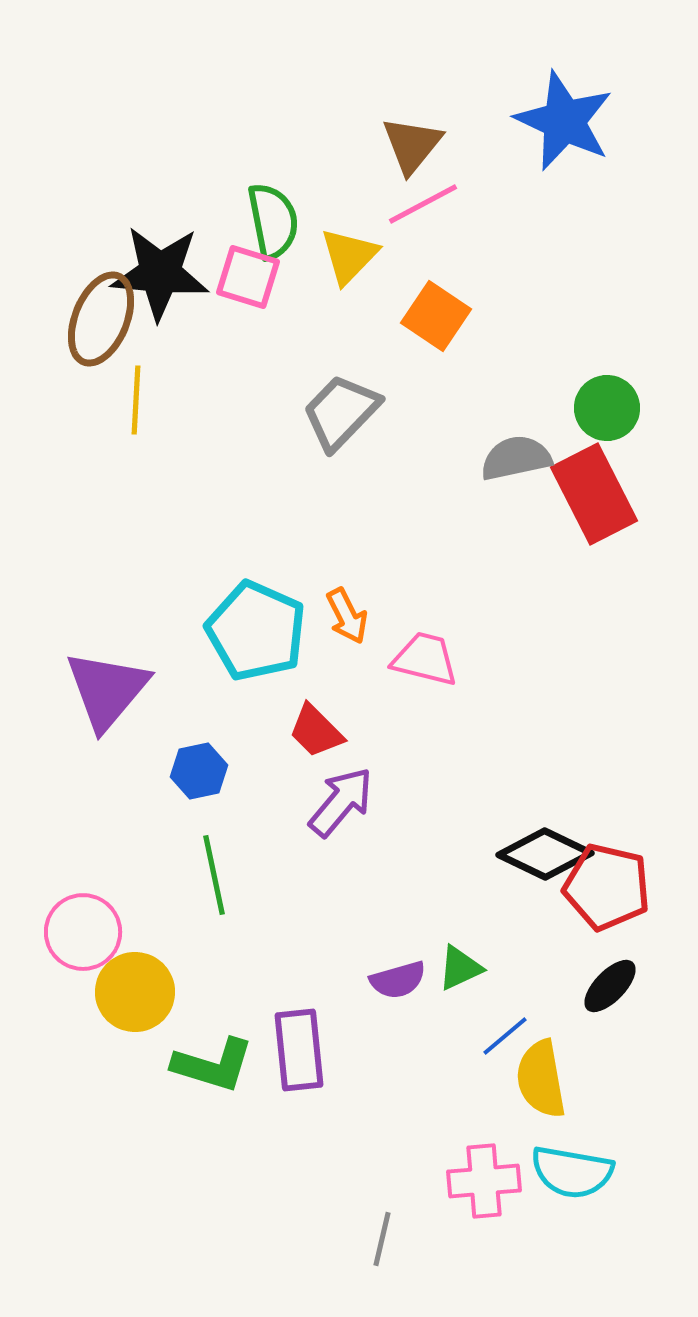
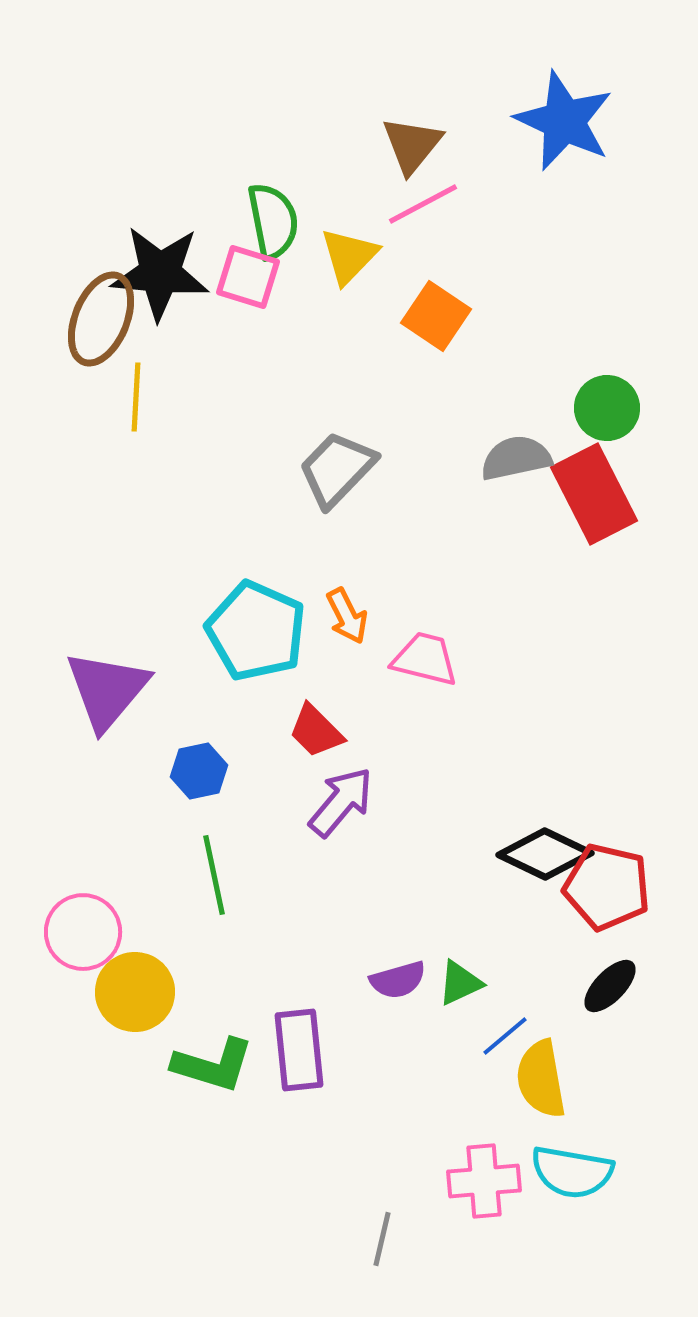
yellow line: moved 3 px up
gray trapezoid: moved 4 px left, 57 px down
green triangle: moved 15 px down
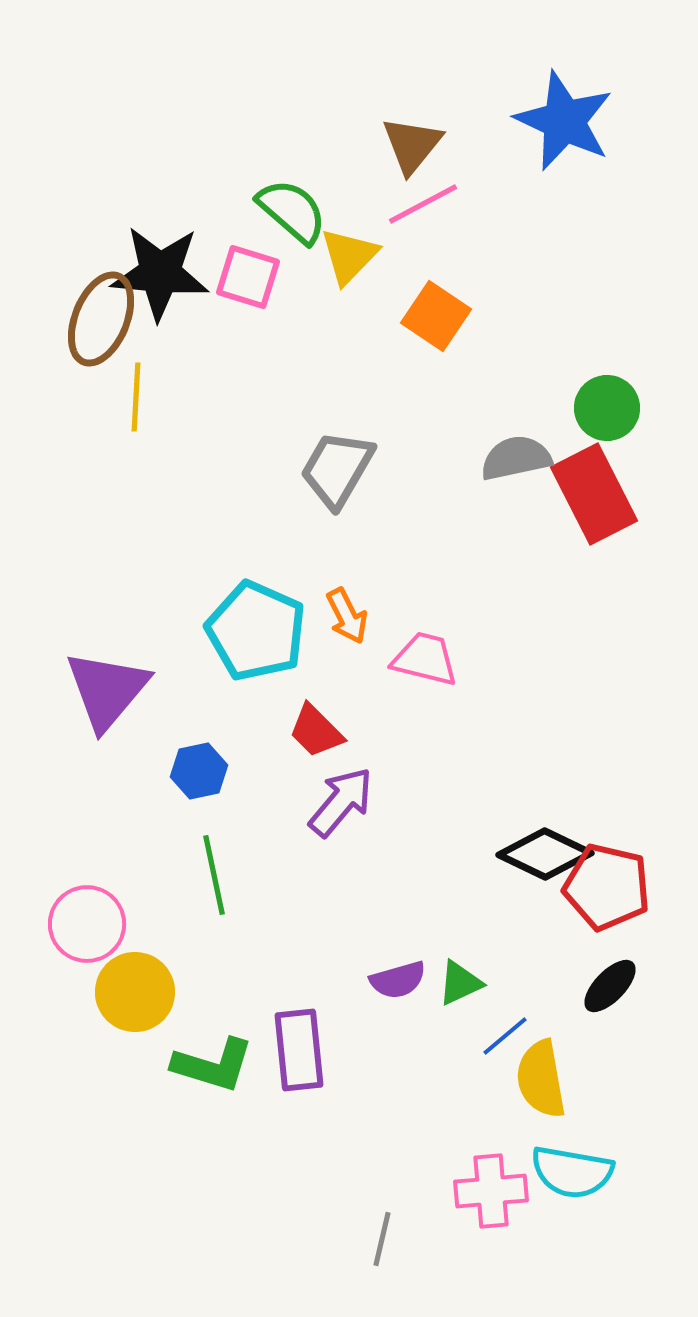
green semicircle: moved 19 px right, 10 px up; rotated 38 degrees counterclockwise
gray trapezoid: rotated 14 degrees counterclockwise
pink circle: moved 4 px right, 8 px up
pink cross: moved 7 px right, 10 px down
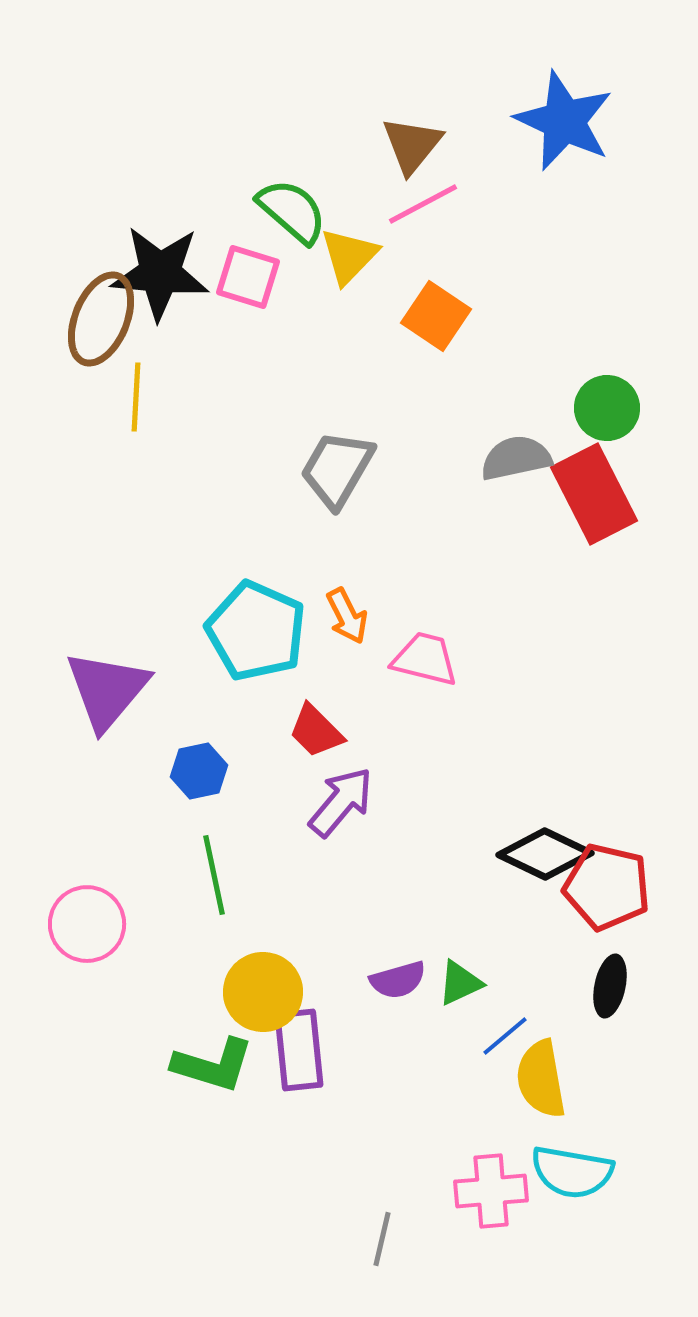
black ellipse: rotated 32 degrees counterclockwise
yellow circle: moved 128 px right
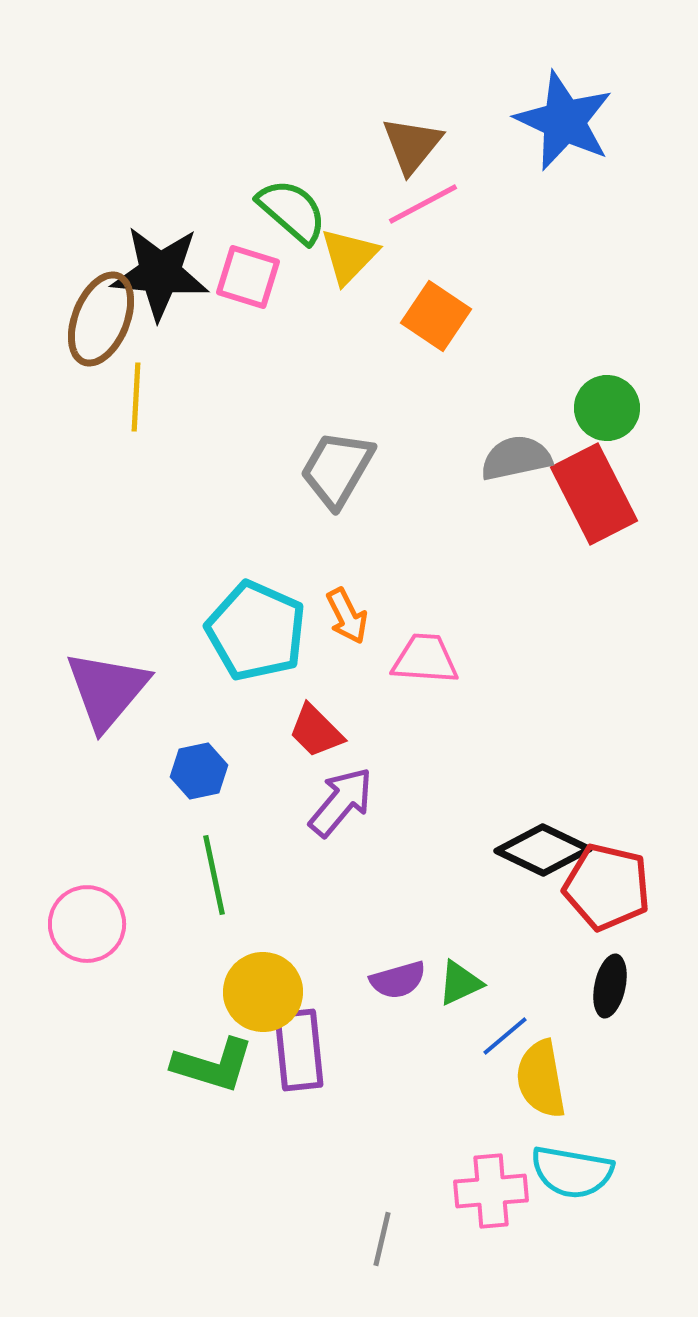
pink trapezoid: rotated 10 degrees counterclockwise
black diamond: moved 2 px left, 4 px up
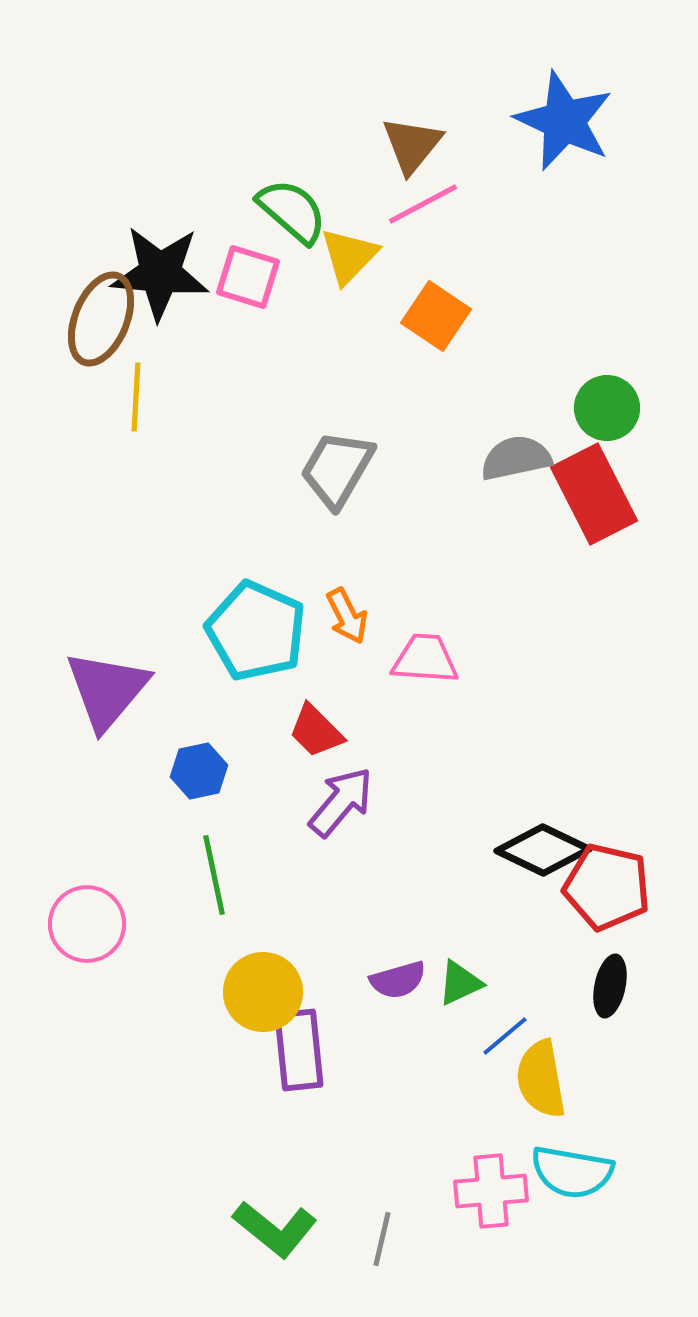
green L-shape: moved 62 px right, 164 px down; rotated 22 degrees clockwise
